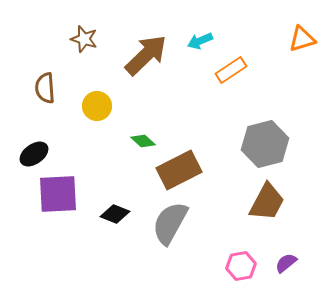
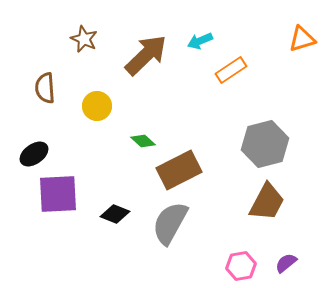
brown star: rotated 8 degrees clockwise
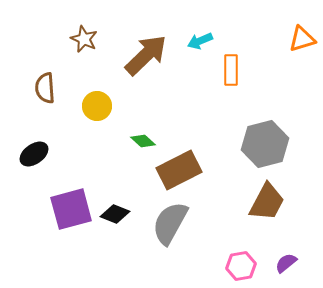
orange rectangle: rotated 56 degrees counterclockwise
purple square: moved 13 px right, 15 px down; rotated 12 degrees counterclockwise
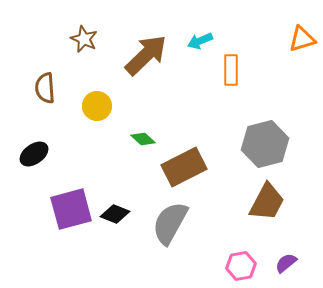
green diamond: moved 2 px up
brown rectangle: moved 5 px right, 3 px up
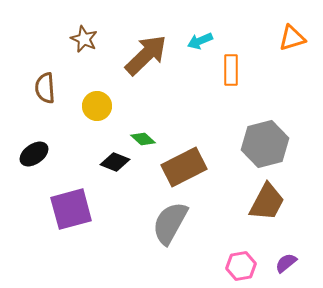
orange triangle: moved 10 px left, 1 px up
black diamond: moved 52 px up
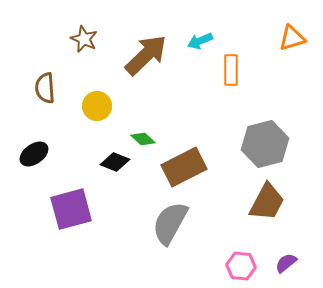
pink hexagon: rotated 16 degrees clockwise
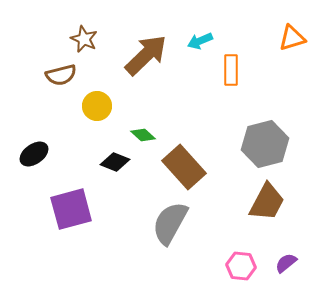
brown semicircle: moved 16 px right, 13 px up; rotated 100 degrees counterclockwise
green diamond: moved 4 px up
brown rectangle: rotated 75 degrees clockwise
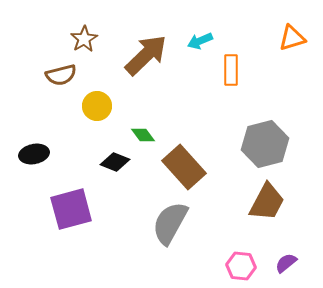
brown star: rotated 16 degrees clockwise
green diamond: rotated 10 degrees clockwise
black ellipse: rotated 24 degrees clockwise
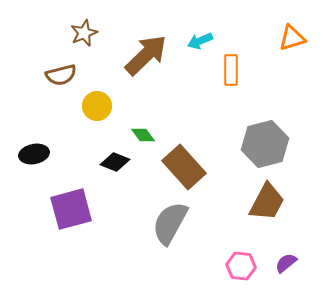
brown star: moved 6 px up; rotated 8 degrees clockwise
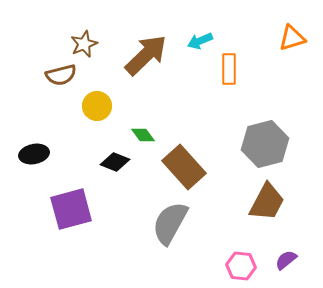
brown star: moved 11 px down
orange rectangle: moved 2 px left, 1 px up
purple semicircle: moved 3 px up
